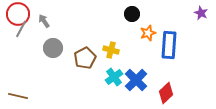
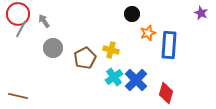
red diamond: rotated 30 degrees counterclockwise
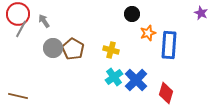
brown pentagon: moved 12 px left, 9 px up; rotated 15 degrees counterclockwise
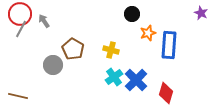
red circle: moved 2 px right
gray circle: moved 17 px down
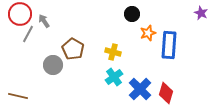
gray line: moved 7 px right, 5 px down
yellow cross: moved 2 px right, 2 px down
blue cross: moved 4 px right, 9 px down
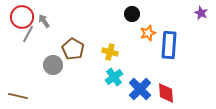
red circle: moved 2 px right, 3 px down
yellow cross: moved 3 px left
red diamond: rotated 20 degrees counterclockwise
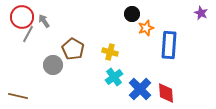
orange star: moved 2 px left, 5 px up
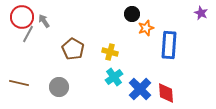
gray circle: moved 6 px right, 22 px down
brown line: moved 1 px right, 13 px up
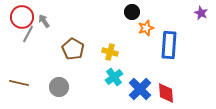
black circle: moved 2 px up
